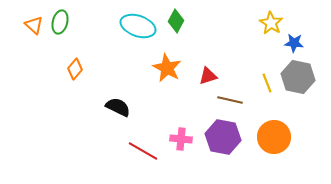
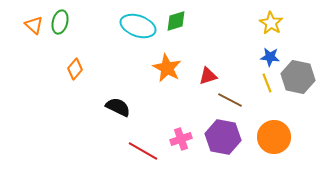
green diamond: rotated 45 degrees clockwise
blue star: moved 24 px left, 14 px down
brown line: rotated 15 degrees clockwise
pink cross: rotated 25 degrees counterclockwise
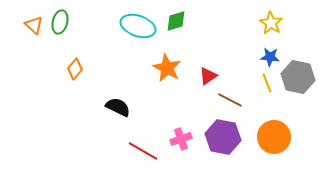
red triangle: rotated 18 degrees counterclockwise
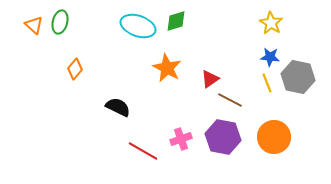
red triangle: moved 2 px right, 3 px down
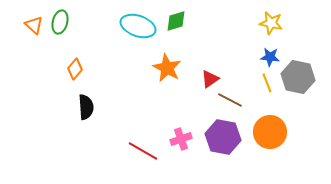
yellow star: rotated 20 degrees counterclockwise
black semicircle: moved 32 px left; rotated 60 degrees clockwise
orange circle: moved 4 px left, 5 px up
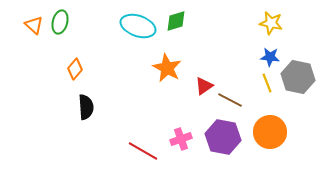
red triangle: moved 6 px left, 7 px down
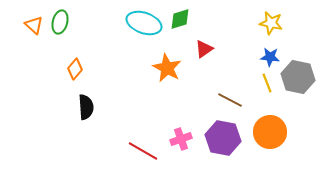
green diamond: moved 4 px right, 2 px up
cyan ellipse: moved 6 px right, 3 px up
red triangle: moved 37 px up
purple hexagon: moved 1 px down
